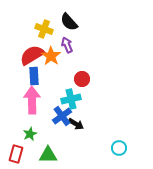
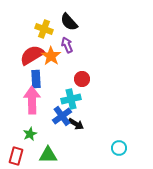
blue rectangle: moved 2 px right, 3 px down
red rectangle: moved 2 px down
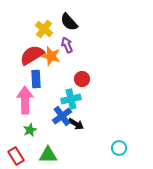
yellow cross: rotated 18 degrees clockwise
orange star: rotated 18 degrees counterclockwise
pink arrow: moved 7 px left
green star: moved 4 px up
red rectangle: rotated 48 degrees counterclockwise
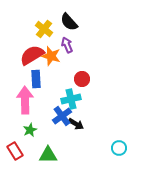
red rectangle: moved 1 px left, 5 px up
